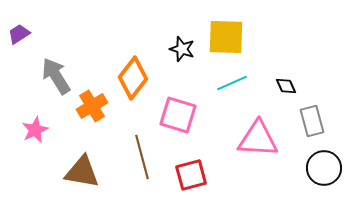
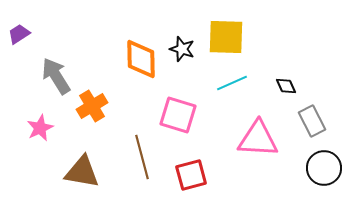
orange diamond: moved 8 px right, 19 px up; rotated 39 degrees counterclockwise
gray rectangle: rotated 12 degrees counterclockwise
pink star: moved 5 px right, 2 px up
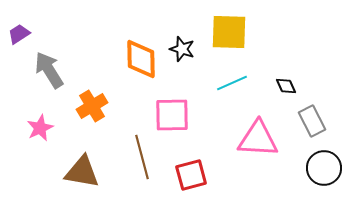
yellow square: moved 3 px right, 5 px up
gray arrow: moved 7 px left, 6 px up
pink square: moved 6 px left; rotated 18 degrees counterclockwise
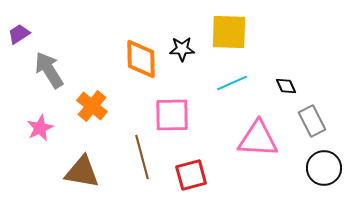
black star: rotated 20 degrees counterclockwise
orange cross: rotated 20 degrees counterclockwise
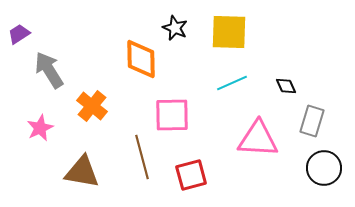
black star: moved 7 px left, 21 px up; rotated 25 degrees clockwise
gray rectangle: rotated 44 degrees clockwise
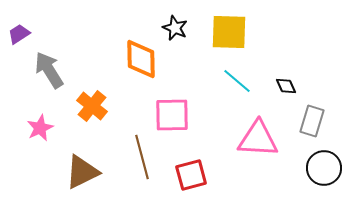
cyan line: moved 5 px right, 2 px up; rotated 64 degrees clockwise
brown triangle: rotated 36 degrees counterclockwise
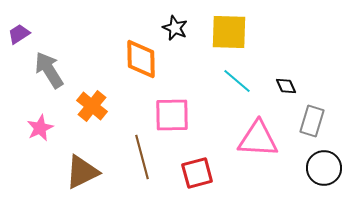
red square: moved 6 px right, 2 px up
